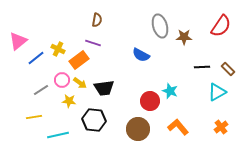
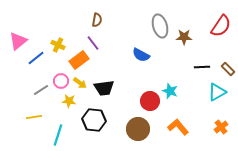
purple line: rotated 35 degrees clockwise
yellow cross: moved 4 px up
pink circle: moved 1 px left, 1 px down
cyan line: rotated 60 degrees counterclockwise
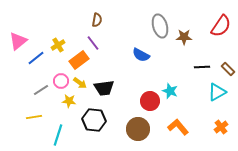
yellow cross: rotated 32 degrees clockwise
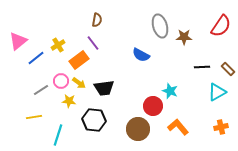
yellow arrow: moved 1 px left
red circle: moved 3 px right, 5 px down
orange cross: rotated 24 degrees clockwise
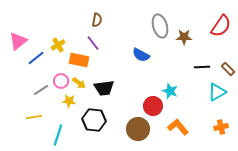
orange rectangle: rotated 48 degrees clockwise
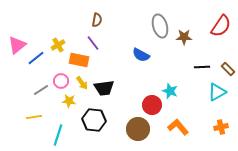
pink triangle: moved 1 px left, 4 px down
yellow arrow: moved 3 px right; rotated 16 degrees clockwise
red circle: moved 1 px left, 1 px up
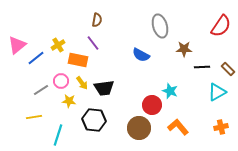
brown star: moved 12 px down
orange rectangle: moved 1 px left
brown circle: moved 1 px right, 1 px up
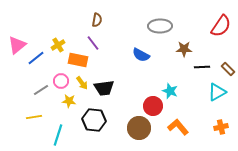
gray ellipse: rotated 75 degrees counterclockwise
red circle: moved 1 px right, 1 px down
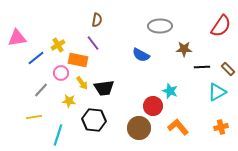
pink triangle: moved 7 px up; rotated 30 degrees clockwise
pink circle: moved 8 px up
gray line: rotated 14 degrees counterclockwise
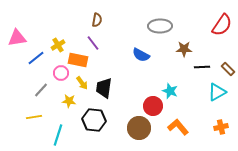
red semicircle: moved 1 px right, 1 px up
black trapezoid: rotated 105 degrees clockwise
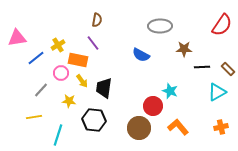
yellow arrow: moved 2 px up
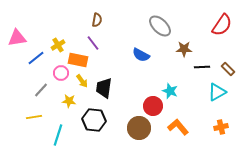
gray ellipse: rotated 45 degrees clockwise
